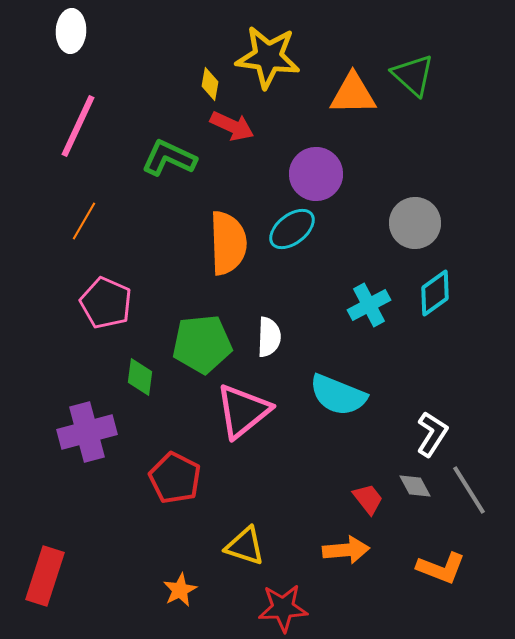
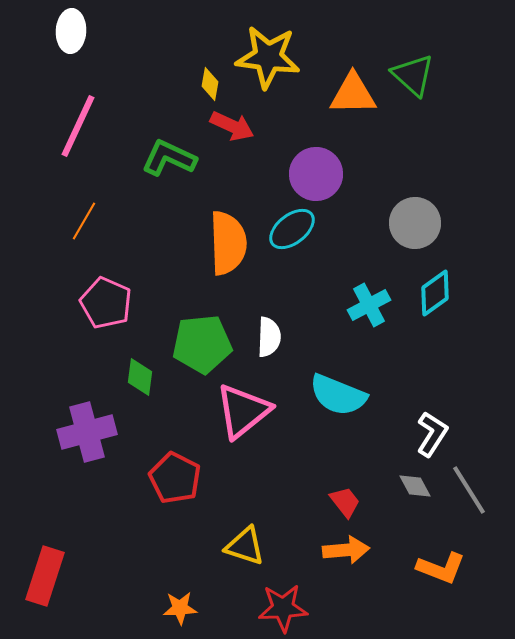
red trapezoid: moved 23 px left, 3 px down
orange star: moved 18 px down; rotated 24 degrees clockwise
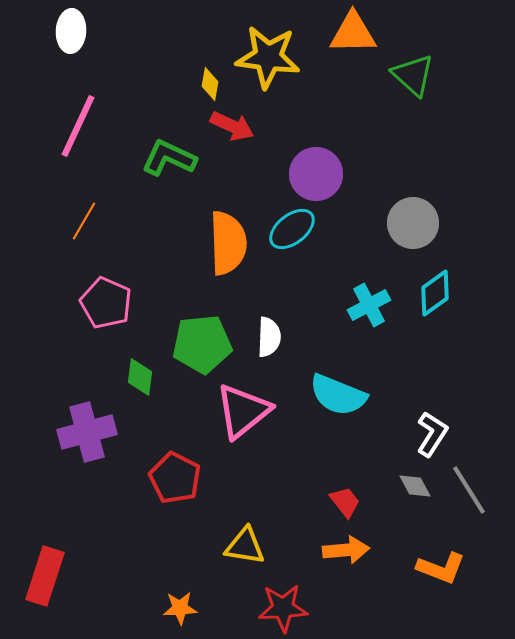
orange triangle: moved 61 px up
gray circle: moved 2 px left
yellow triangle: rotated 9 degrees counterclockwise
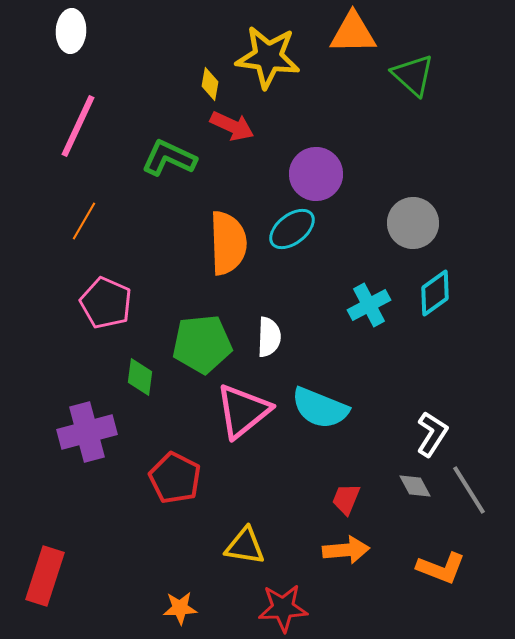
cyan semicircle: moved 18 px left, 13 px down
red trapezoid: moved 1 px right, 3 px up; rotated 120 degrees counterclockwise
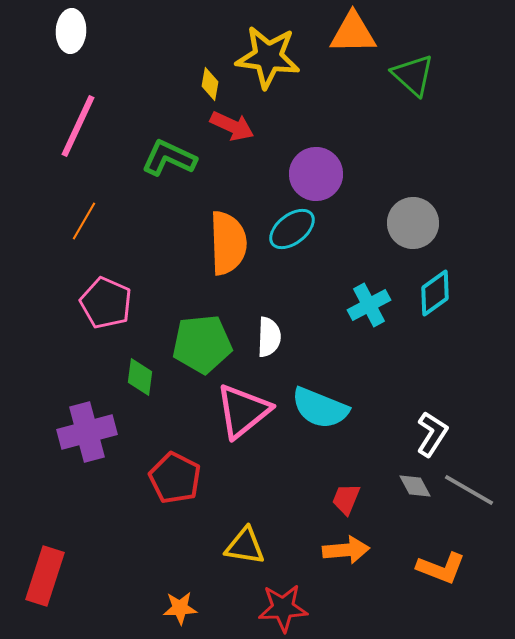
gray line: rotated 28 degrees counterclockwise
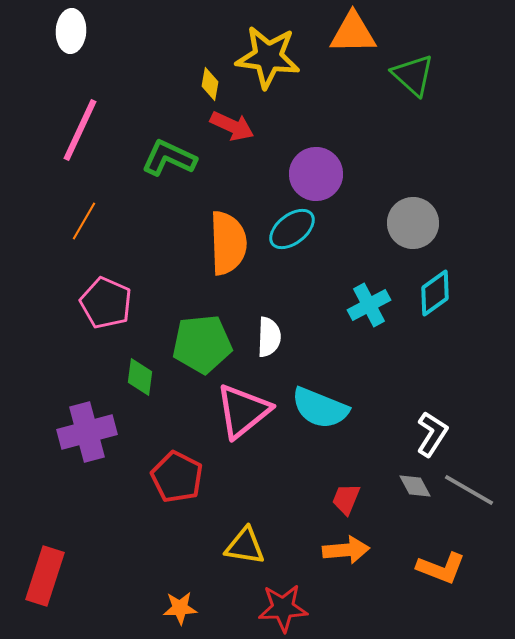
pink line: moved 2 px right, 4 px down
red pentagon: moved 2 px right, 1 px up
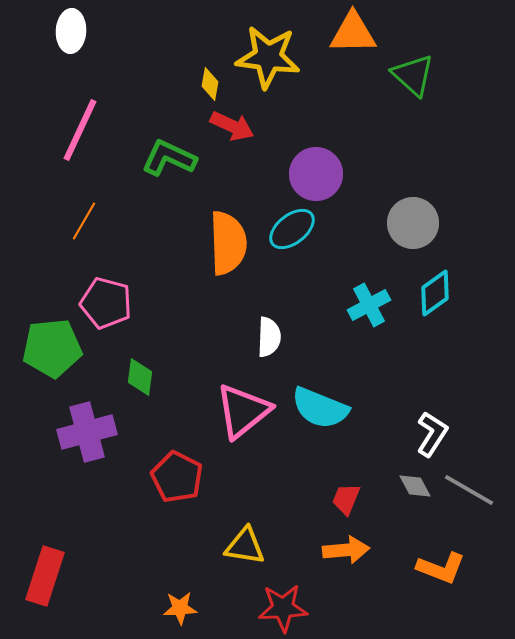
pink pentagon: rotated 9 degrees counterclockwise
green pentagon: moved 150 px left, 4 px down
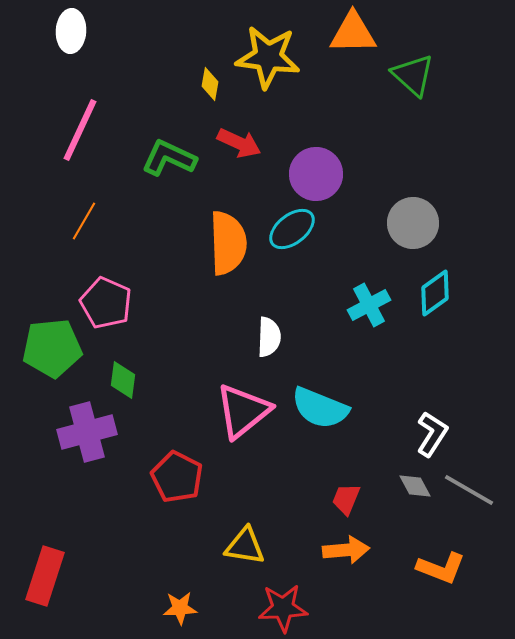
red arrow: moved 7 px right, 17 px down
pink pentagon: rotated 9 degrees clockwise
green diamond: moved 17 px left, 3 px down
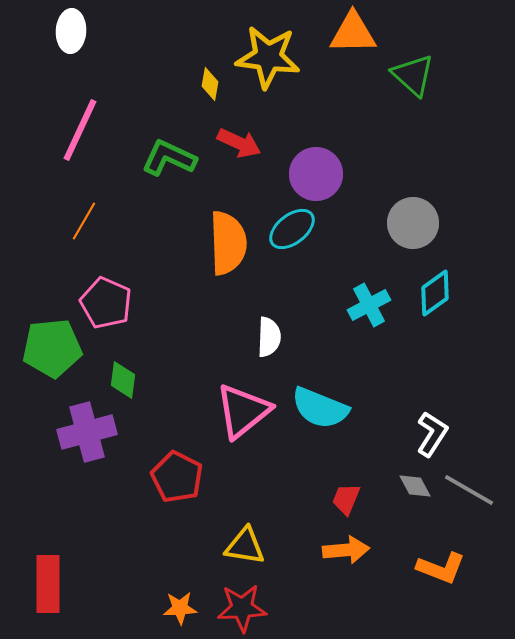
red rectangle: moved 3 px right, 8 px down; rotated 18 degrees counterclockwise
red star: moved 41 px left
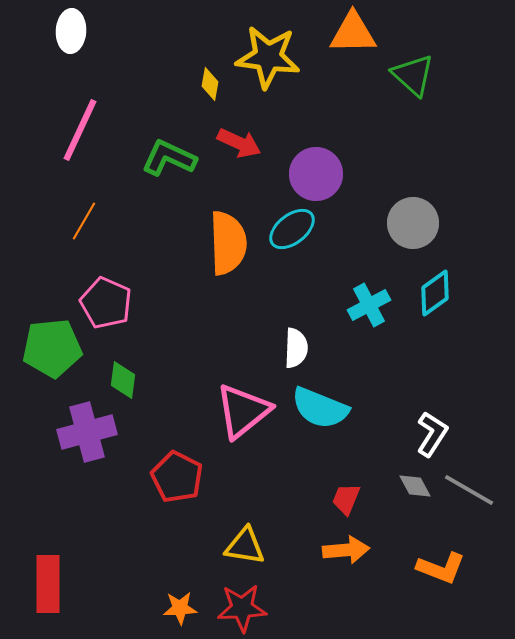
white semicircle: moved 27 px right, 11 px down
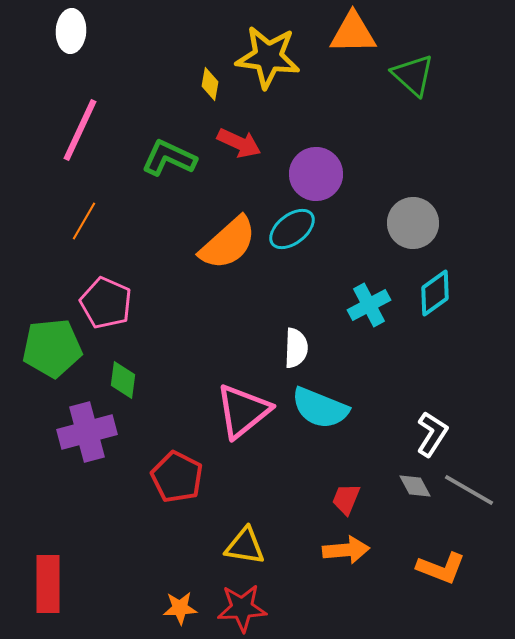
orange semicircle: rotated 50 degrees clockwise
